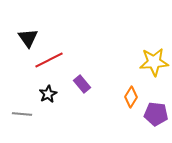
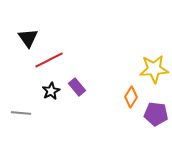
yellow star: moved 7 px down
purple rectangle: moved 5 px left, 3 px down
black star: moved 3 px right, 3 px up
gray line: moved 1 px left, 1 px up
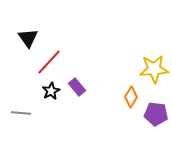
red line: moved 2 px down; rotated 20 degrees counterclockwise
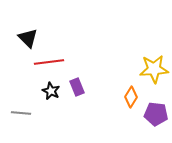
black triangle: rotated 10 degrees counterclockwise
red line: rotated 40 degrees clockwise
purple rectangle: rotated 18 degrees clockwise
black star: rotated 18 degrees counterclockwise
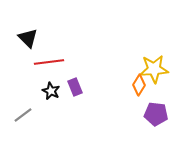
purple rectangle: moved 2 px left
orange diamond: moved 8 px right, 12 px up
gray line: moved 2 px right, 2 px down; rotated 42 degrees counterclockwise
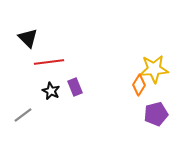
purple pentagon: rotated 20 degrees counterclockwise
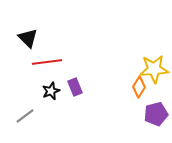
red line: moved 2 px left
orange diamond: moved 2 px down
black star: rotated 24 degrees clockwise
gray line: moved 2 px right, 1 px down
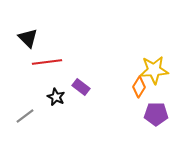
yellow star: moved 1 px down
purple rectangle: moved 6 px right; rotated 30 degrees counterclockwise
black star: moved 5 px right, 6 px down; rotated 24 degrees counterclockwise
purple pentagon: rotated 15 degrees clockwise
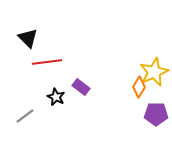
yellow star: moved 2 px down; rotated 20 degrees counterclockwise
